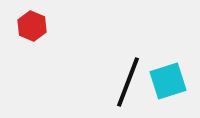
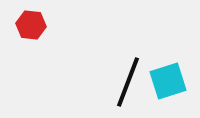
red hexagon: moved 1 px left, 1 px up; rotated 16 degrees counterclockwise
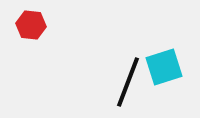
cyan square: moved 4 px left, 14 px up
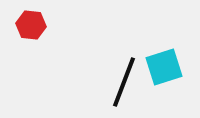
black line: moved 4 px left
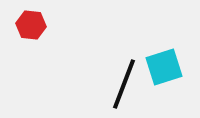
black line: moved 2 px down
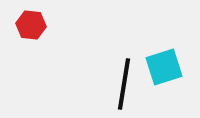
black line: rotated 12 degrees counterclockwise
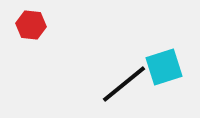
black line: rotated 42 degrees clockwise
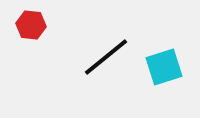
black line: moved 18 px left, 27 px up
